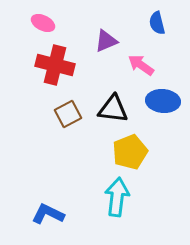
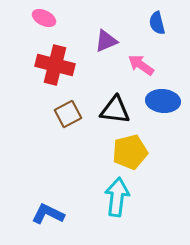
pink ellipse: moved 1 px right, 5 px up
black triangle: moved 2 px right, 1 px down
yellow pentagon: rotated 8 degrees clockwise
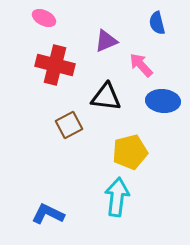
pink arrow: rotated 12 degrees clockwise
black triangle: moved 9 px left, 13 px up
brown square: moved 1 px right, 11 px down
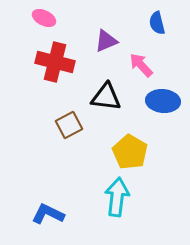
red cross: moved 3 px up
yellow pentagon: rotated 28 degrees counterclockwise
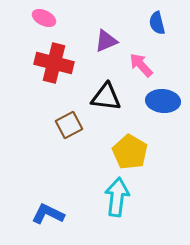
red cross: moved 1 px left, 1 px down
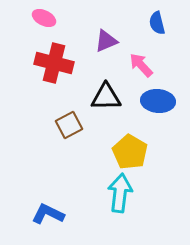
black triangle: rotated 8 degrees counterclockwise
blue ellipse: moved 5 px left
cyan arrow: moved 3 px right, 4 px up
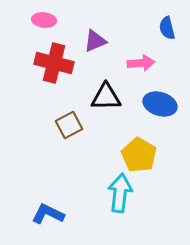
pink ellipse: moved 2 px down; rotated 20 degrees counterclockwise
blue semicircle: moved 10 px right, 5 px down
purple triangle: moved 11 px left
pink arrow: moved 2 px up; rotated 128 degrees clockwise
blue ellipse: moved 2 px right, 3 px down; rotated 12 degrees clockwise
yellow pentagon: moved 9 px right, 3 px down
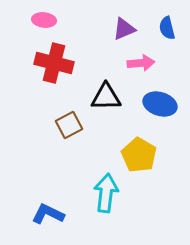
purple triangle: moved 29 px right, 12 px up
cyan arrow: moved 14 px left
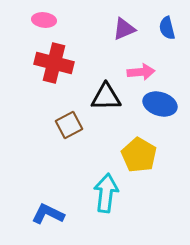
pink arrow: moved 9 px down
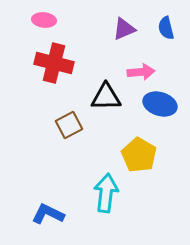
blue semicircle: moved 1 px left
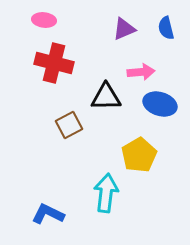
yellow pentagon: rotated 12 degrees clockwise
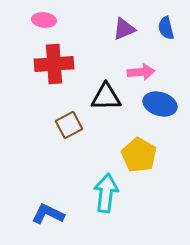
red cross: moved 1 px down; rotated 18 degrees counterclockwise
yellow pentagon: rotated 12 degrees counterclockwise
